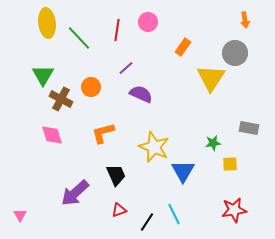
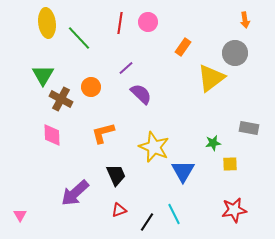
red line: moved 3 px right, 7 px up
yellow triangle: rotated 20 degrees clockwise
purple semicircle: rotated 20 degrees clockwise
pink diamond: rotated 15 degrees clockwise
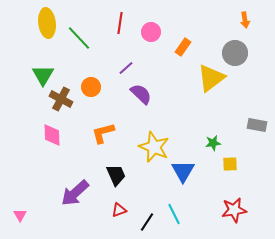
pink circle: moved 3 px right, 10 px down
gray rectangle: moved 8 px right, 3 px up
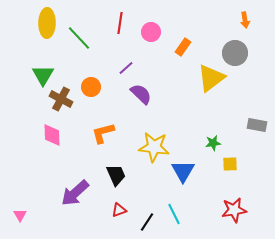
yellow ellipse: rotated 8 degrees clockwise
yellow star: rotated 16 degrees counterclockwise
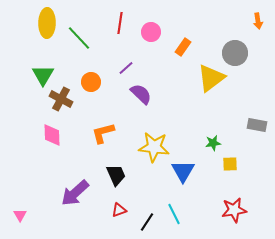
orange arrow: moved 13 px right, 1 px down
orange circle: moved 5 px up
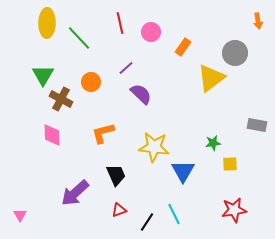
red line: rotated 20 degrees counterclockwise
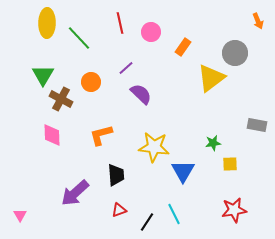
orange arrow: rotated 14 degrees counterclockwise
orange L-shape: moved 2 px left, 2 px down
black trapezoid: rotated 20 degrees clockwise
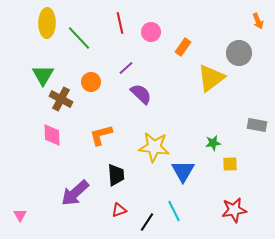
gray circle: moved 4 px right
cyan line: moved 3 px up
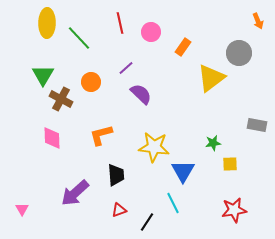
pink diamond: moved 3 px down
cyan line: moved 1 px left, 8 px up
pink triangle: moved 2 px right, 6 px up
